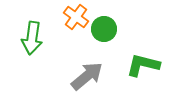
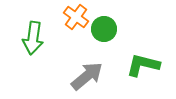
green arrow: moved 1 px right
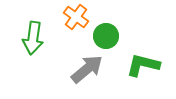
green circle: moved 2 px right, 7 px down
gray arrow: moved 7 px up
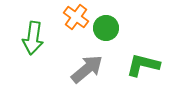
green circle: moved 8 px up
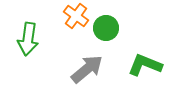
orange cross: moved 1 px up
green arrow: moved 5 px left, 1 px down
green L-shape: moved 2 px right; rotated 8 degrees clockwise
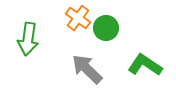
orange cross: moved 2 px right, 2 px down
green L-shape: rotated 12 degrees clockwise
gray arrow: rotated 96 degrees counterclockwise
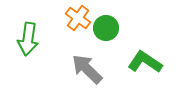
green L-shape: moved 3 px up
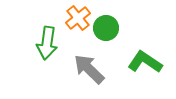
orange cross: rotated 15 degrees clockwise
green arrow: moved 19 px right, 4 px down
gray arrow: moved 2 px right
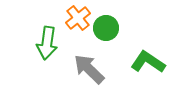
green L-shape: moved 3 px right
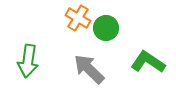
orange cross: rotated 20 degrees counterclockwise
green arrow: moved 19 px left, 18 px down
